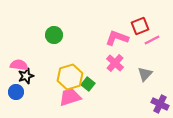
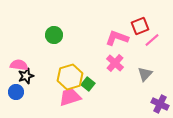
pink line: rotated 14 degrees counterclockwise
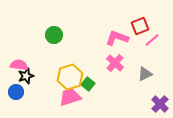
gray triangle: rotated 21 degrees clockwise
purple cross: rotated 18 degrees clockwise
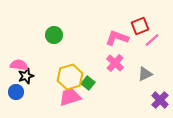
green square: moved 1 px up
purple cross: moved 4 px up
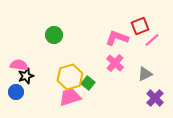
purple cross: moved 5 px left, 2 px up
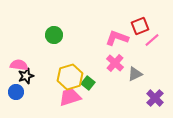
gray triangle: moved 10 px left
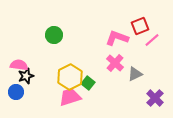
yellow hexagon: rotated 10 degrees counterclockwise
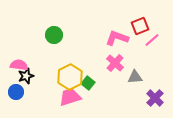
gray triangle: moved 3 px down; rotated 21 degrees clockwise
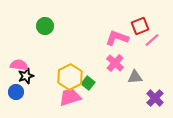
green circle: moved 9 px left, 9 px up
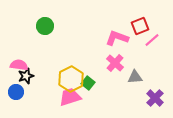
yellow hexagon: moved 1 px right, 2 px down
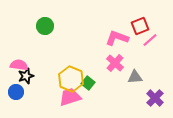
pink line: moved 2 px left
yellow hexagon: rotated 10 degrees counterclockwise
